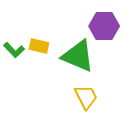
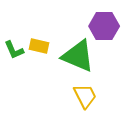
green L-shape: rotated 20 degrees clockwise
yellow trapezoid: moved 1 px left, 1 px up
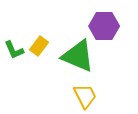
yellow rectangle: rotated 66 degrees counterclockwise
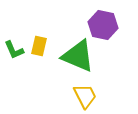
purple hexagon: moved 1 px left, 1 px up; rotated 12 degrees clockwise
yellow rectangle: rotated 24 degrees counterclockwise
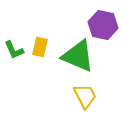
yellow rectangle: moved 1 px right, 1 px down
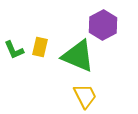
purple hexagon: rotated 20 degrees clockwise
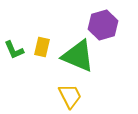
purple hexagon: rotated 12 degrees clockwise
yellow rectangle: moved 2 px right
yellow trapezoid: moved 15 px left
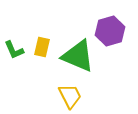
purple hexagon: moved 7 px right, 6 px down
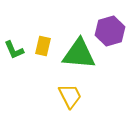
yellow rectangle: moved 1 px right, 1 px up
green triangle: moved 1 px right, 2 px up; rotated 18 degrees counterclockwise
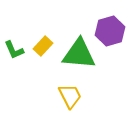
yellow rectangle: rotated 30 degrees clockwise
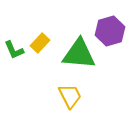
yellow rectangle: moved 3 px left, 3 px up
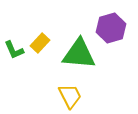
purple hexagon: moved 1 px right, 3 px up
